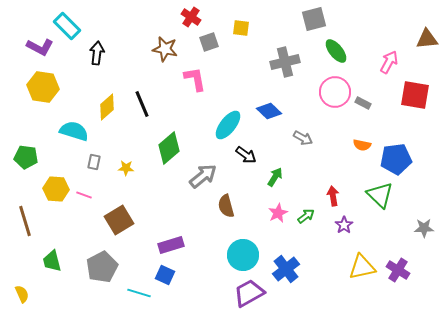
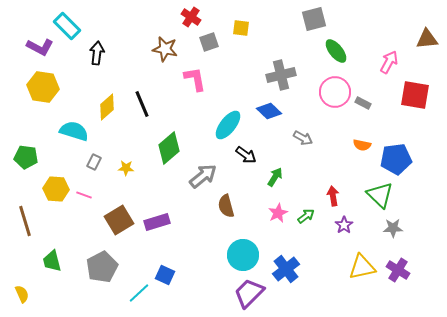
gray cross at (285, 62): moved 4 px left, 13 px down
gray rectangle at (94, 162): rotated 14 degrees clockwise
gray star at (424, 228): moved 31 px left
purple rectangle at (171, 245): moved 14 px left, 23 px up
cyan line at (139, 293): rotated 60 degrees counterclockwise
purple trapezoid at (249, 293): rotated 16 degrees counterclockwise
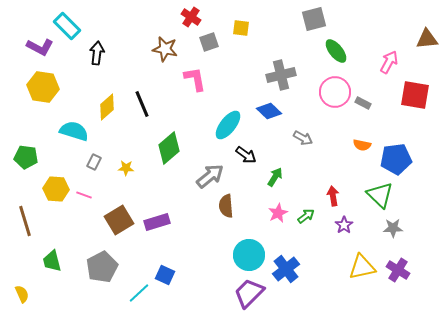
gray arrow at (203, 176): moved 7 px right
brown semicircle at (226, 206): rotated 10 degrees clockwise
cyan circle at (243, 255): moved 6 px right
